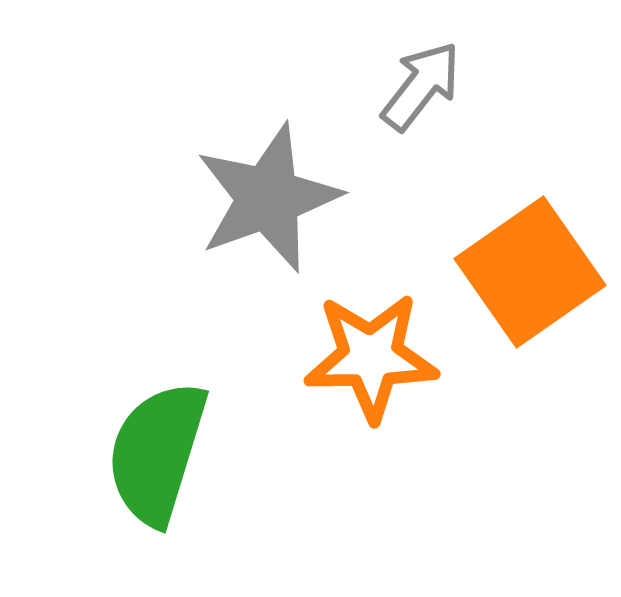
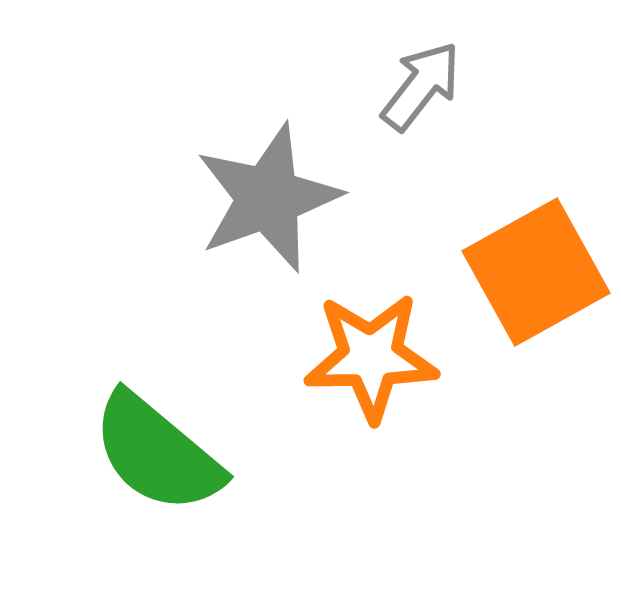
orange square: moved 6 px right; rotated 6 degrees clockwise
green semicircle: rotated 67 degrees counterclockwise
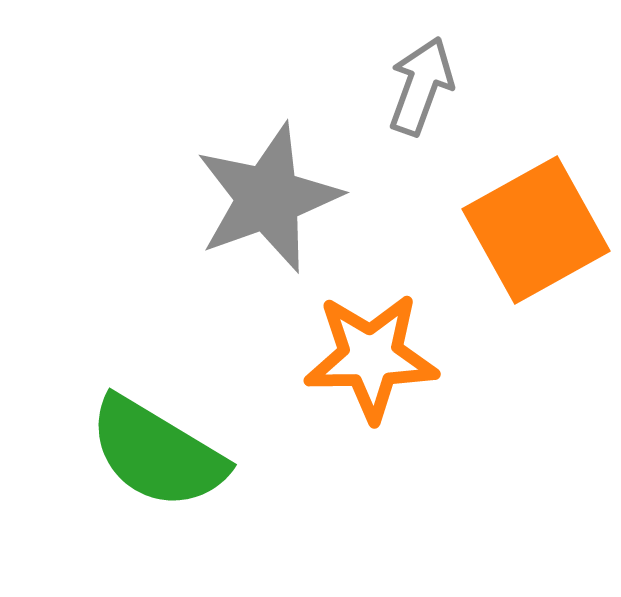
gray arrow: rotated 18 degrees counterclockwise
orange square: moved 42 px up
green semicircle: rotated 9 degrees counterclockwise
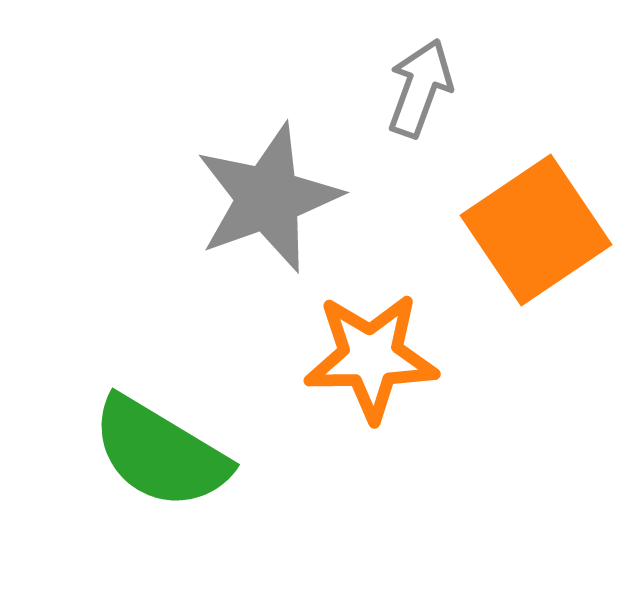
gray arrow: moved 1 px left, 2 px down
orange square: rotated 5 degrees counterclockwise
green semicircle: moved 3 px right
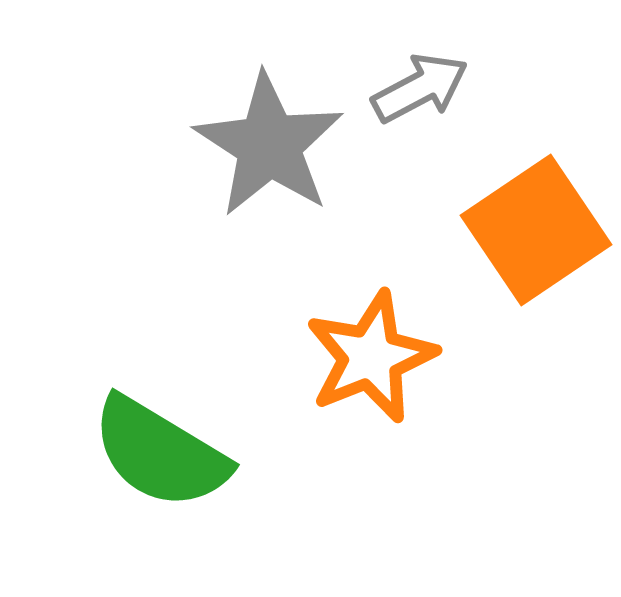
gray arrow: rotated 42 degrees clockwise
gray star: moved 1 px right, 53 px up; rotated 19 degrees counterclockwise
orange star: rotated 21 degrees counterclockwise
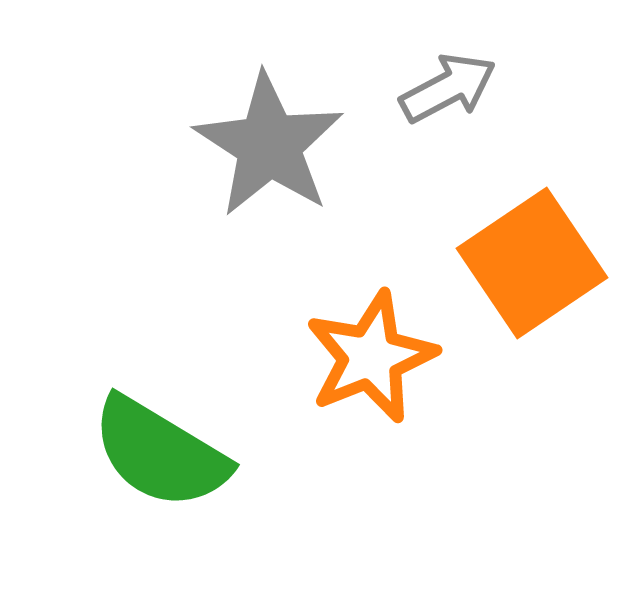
gray arrow: moved 28 px right
orange square: moved 4 px left, 33 px down
